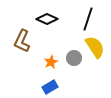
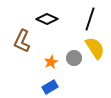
black line: moved 2 px right
yellow semicircle: moved 1 px down
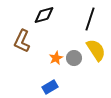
black diamond: moved 3 px left, 4 px up; rotated 40 degrees counterclockwise
yellow semicircle: moved 1 px right, 2 px down
orange star: moved 5 px right, 4 px up
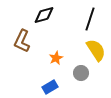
gray circle: moved 7 px right, 15 px down
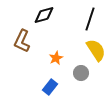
blue rectangle: rotated 21 degrees counterclockwise
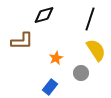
brown L-shape: rotated 115 degrees counterclockwise
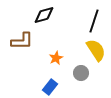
black line: moved 4 px right, 2 px down
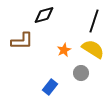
yellow semicircle: moved 3 px left, 1 px up; rotated 25 degrees counterclockwise
orange star: moved 8 px right, 8 px up
